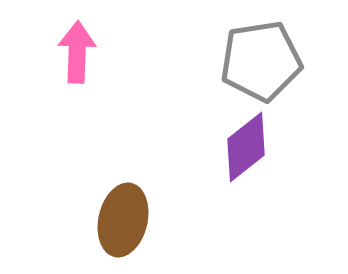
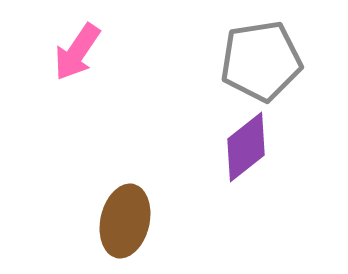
pink arrow: rotated 148 degrees counterclockwise
brown ellipse: moved 2 px right, 1 px down
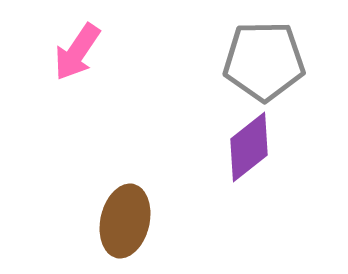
gray pentagon: moved 3 px right; rotated 8 degrees clockwise
purple diamond: moved 3 px right
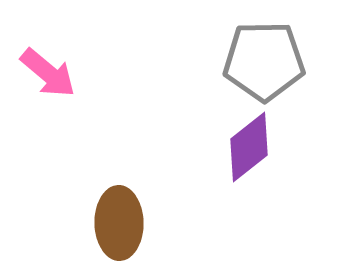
pink arrow: moved 29 px left, 21 px down; rotated 84 degrees counterclockwise
brown ellipse: moved 6 px left, 2 px down; rotated 14 degrees counterclockwise
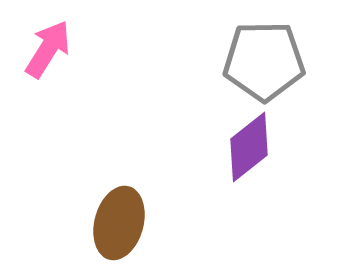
pink arrow: moved 24 px up; rotated 98 degrees counterclockwise
brown ellipse: rotated 16 degrees clockwise
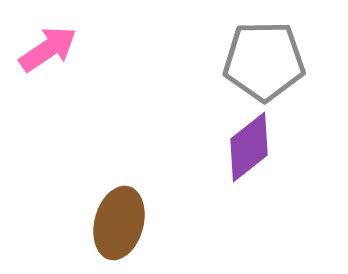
pink arrow: rotated 24 degrees clockwise
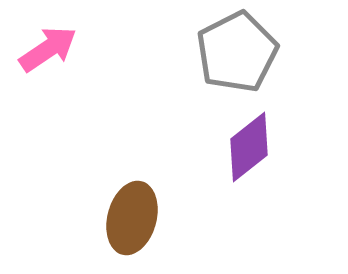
gray pentagon: moved 27 px left, 9 px up; rotated 26 degrees counterclockwise
brown ellipse: moved 13 px right, 5 px up
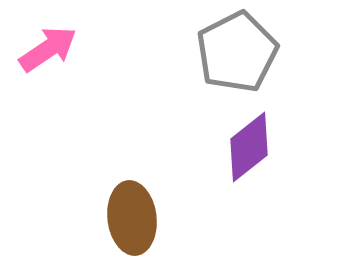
brown ellipse: rotated 22 degrees counterclockwise
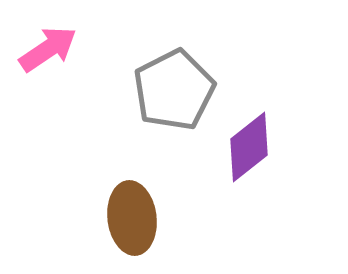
gray pentagon: moved 63 px left, 38 px down
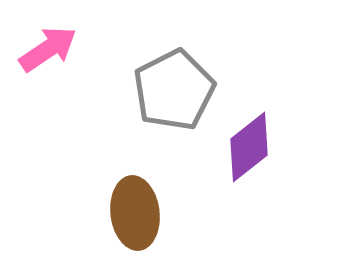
brown ellipse: moved 3 px right, 5 px up
